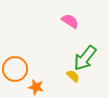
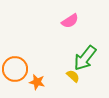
pink semicircle: rotated 114 degrees clockwise
orange star: moved 1 px right, 5 px up
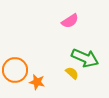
green arrow: rotated 104 degrees counterclockwise
orange circle: moved 1 px down
yellow semicircle: moved 1 px left, 3 px up
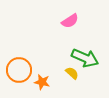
orange circle: moved 4 px right
orange star: moved 5 px right
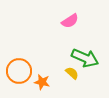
orange circle: moved 1 px down
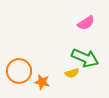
pink semicircle: moved 16 px right, 2 px down
yellow semicircle: rotated 120 degrees clockwise
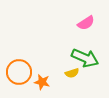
orange circle: moved 1 px down
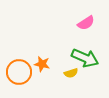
yellow semicircle: moved 1 px left
orange star: moved 18 px up
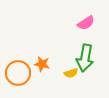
green arrow: rotated 76 degrees clockwise
orange circle: moved 1 px left, 1 px down
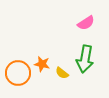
green arrow: moved 1 px down
yellow semicircle: moved 9 px left; rotated 56 degrees clockwise
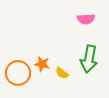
pink semicircle: moved 4 px up; rotated 30 degrees clockwise
green arrow: moved 4 px right
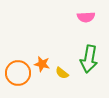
pink semicircle: moved 2 px up
